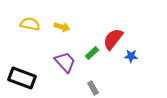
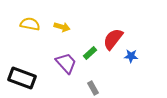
green rectangle: moved 2 px left
purple trapezoid: moved 1 px right, 1 px down
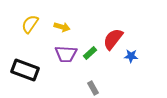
yellow semicircle: rotated 66 degrees counterclockwise
purple trapezoid: moved 9 px up; rotated 135 degrees clockwise
black rectangle: moved 3 px right, 8 px up
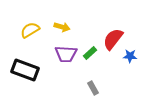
yellow semicircle: moved 6 px down; rotated 24 degrees clockwise
blue star: moved 1 px left
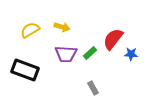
blue star: moved 1 px right, 2 px up
